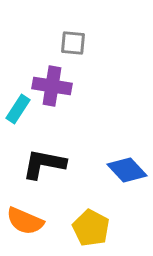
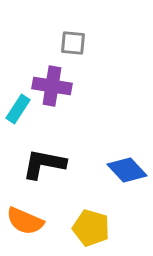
yellow pentagon: rotated 12 degrees counterclockwise
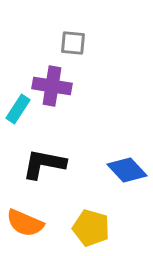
orange semicircle: moved 2 px down
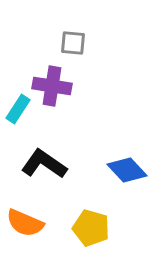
black L-shape: rotated 24 degrees clockwise
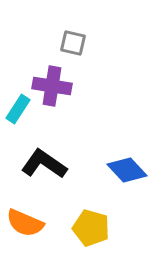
gray square: rotated 8 degrees clockwise
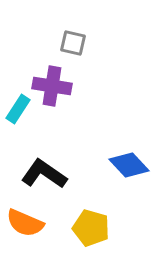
black L-shape: moved 10 px down
blue diamond: moved 2 px right, 5 px up
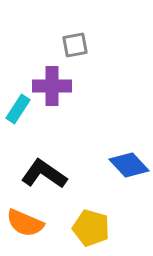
gray square: moved 2 px right, 2 px down; rotated 24 degrees counterclockwise
purple cross: rotated 9 degrees counterclockwise
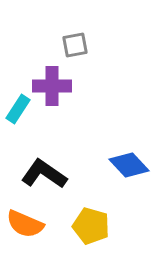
orange semicircle: moved 1 px down
yellow pentagon: moved 2 px up
